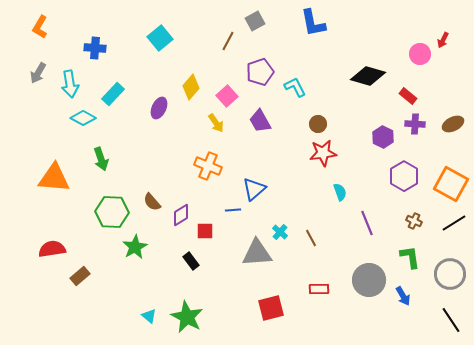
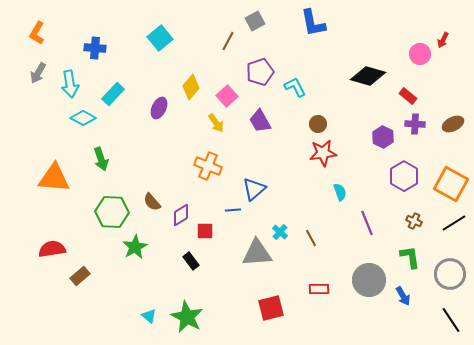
orange L-shape at (40, 27): moved 3 px left, 6 px down
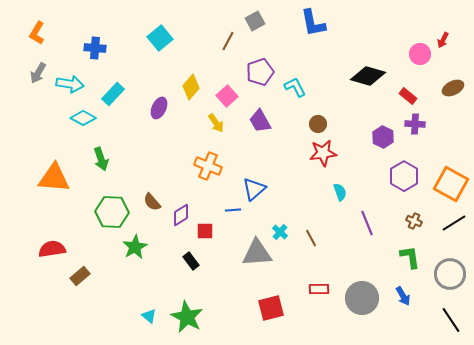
cyan arrow at (70, 84): rotated 72 degrees counterclockwise
brown ellipse at (453, 124): moved 36 px up
gray circle at (369, 280): moved 7 px left, 18 px down
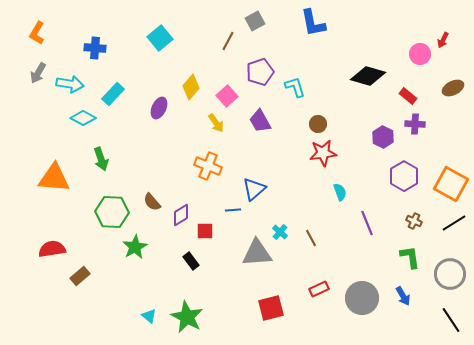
cyan L-shape at (295, 87): rotated 10 degrees clockwise
red rectangle at (319, 289): rotated 24 degrees counterclockwise
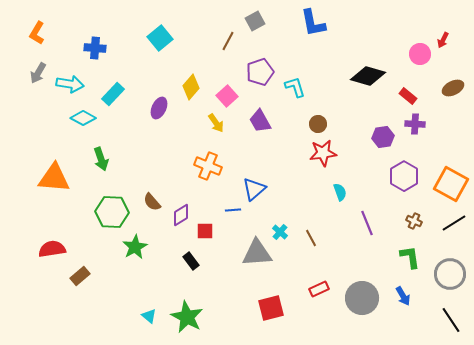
purple hexagon at (383, 137): rotated 25 degrees clockwise
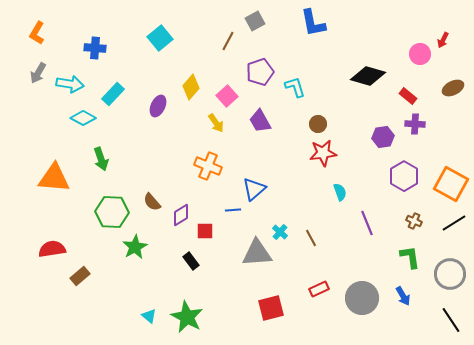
purple ellipse at (159, 108): moved 1 px left, 2 px up
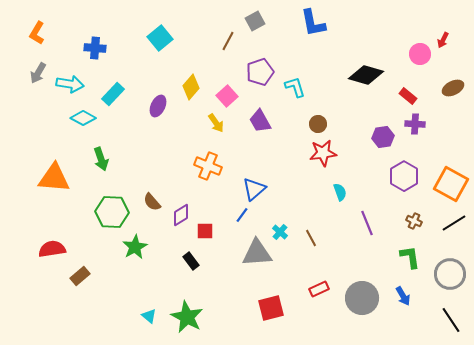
black diamond at (368, 76): moved 2 px left, 1 px up
blue line at (233, 210): moved 9 px right, 5 px down; rotated 49 degrees counterclockwise
